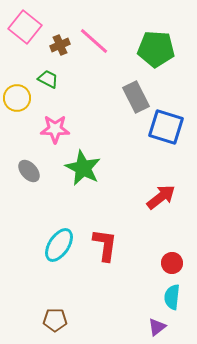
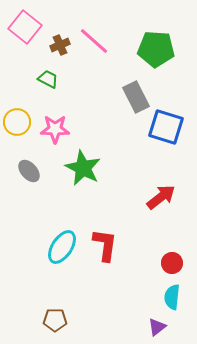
yellow circle: moved 24 px down
cyan ellipse: moved 3 px right, 2 px down
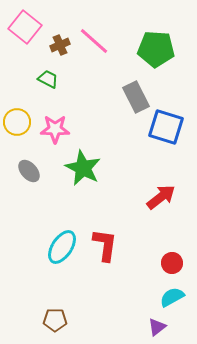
cyan semicircle: rotated 55 degrees clockwise
